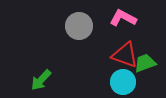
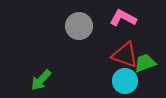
cyan circle: moved 2 px right, 1 px up
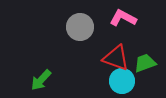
gray circle: moved 1 px right, 1 px down
red triangle: moved 9 px left, 3 px down
cyan circle: moved 3 px left
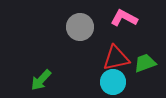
pink L-shape: moved 1 px right
red triangle: rotated 32 degrees counterclockwise
cyan circle: moved 9 px left, 1 px down
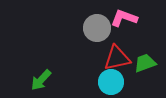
pink L-shape: rotated 8 degrees counterclockwise
gray circle: moved 17 px right, 1 px down
red triangle: moved 1 px right
cyan circle: moved 2 px left
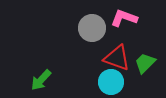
gray circle: moved 5 px left
red triangle: rotated 32 degrees clockwise
green trapezoid: rotated 25 degrees counterclockwise
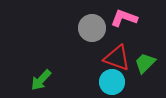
cyan circle: moved 1 px right
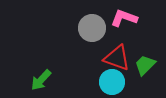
green trapezoid: moved 2 px down
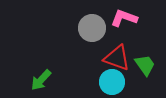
green trapezoid: rotated 100 degrees clockwise
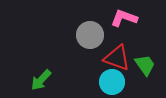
gray circle: moved 2 px left, 7 px down
